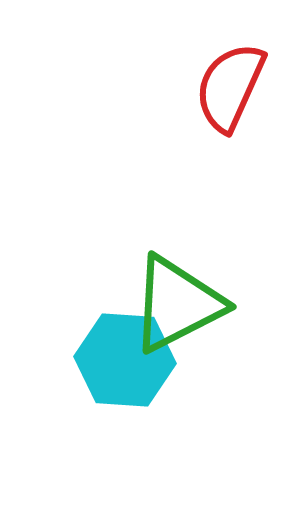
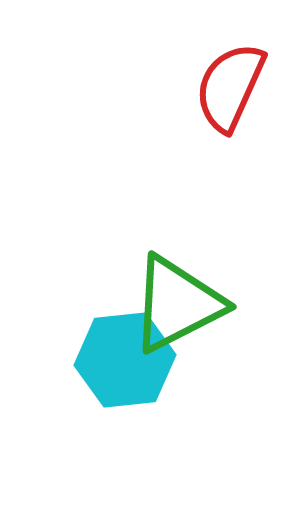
cyan hexagon: rotated 10 degrees counterclockwise
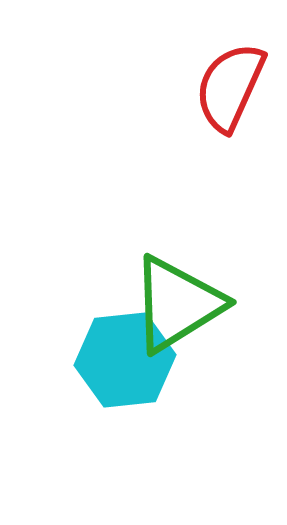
green triangle: rotated 5 degrees counterclockwise
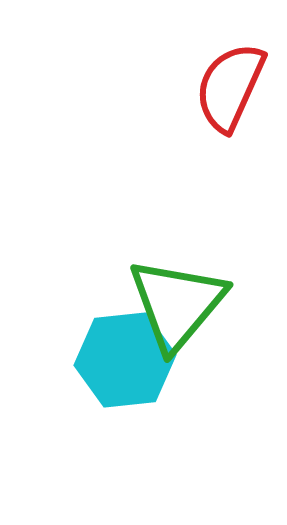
green triangle: rotated 18 degrees counterclockwise
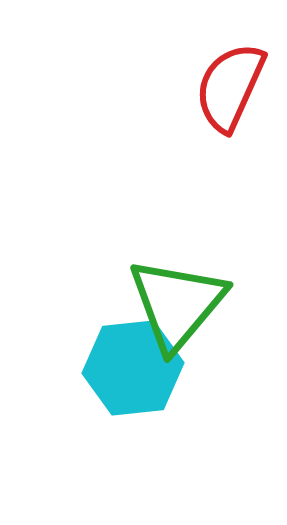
cyan hexagon: moved 8 px right, 8 px down
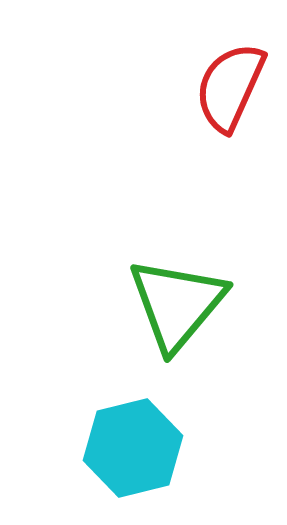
cyan hexagon: moved 80 px down; rotated 8 degrees counterclockwise
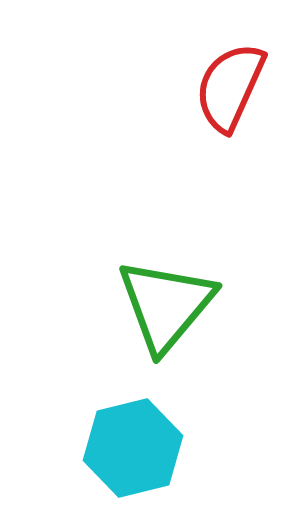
green triangle: moved 11 px left, 1 px down
